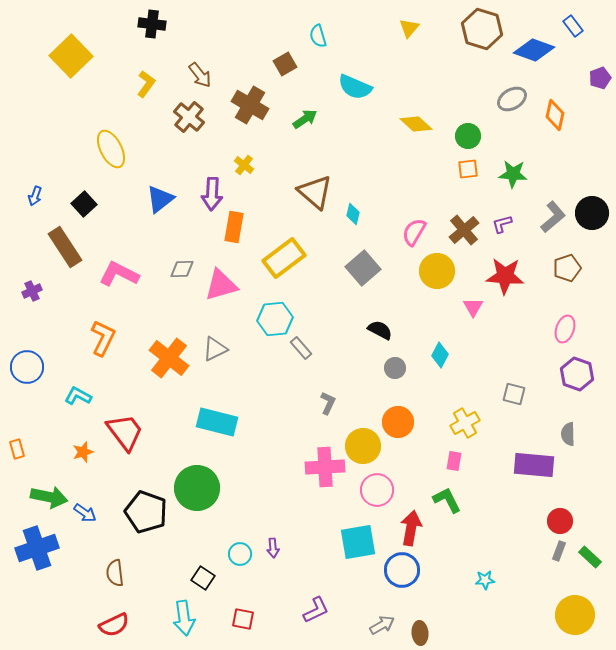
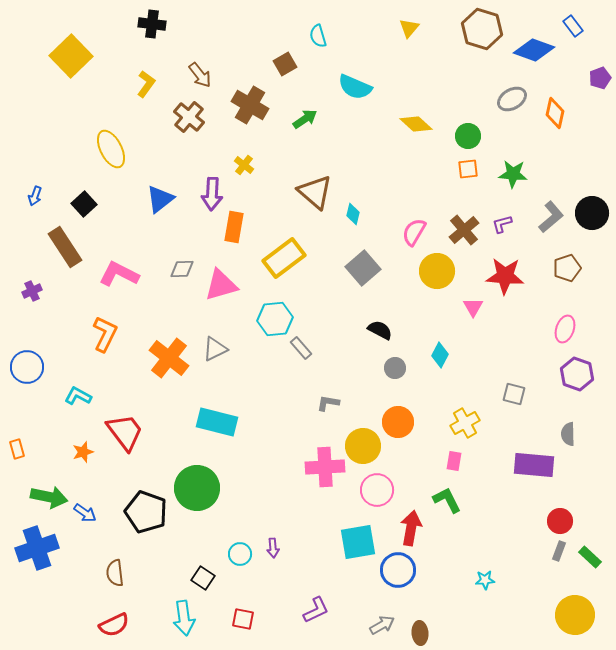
orange diamond at (555, 115): moved 2 px up
gray L-shape at (553, 217): moved 2 px left
orange L-shape at (103, 338): moved 2 px right, 4 px up
gray L-shape at (328, 403): rotated 105 degrees counterclockwise
blue circle at (402, 570): moved 4 px left
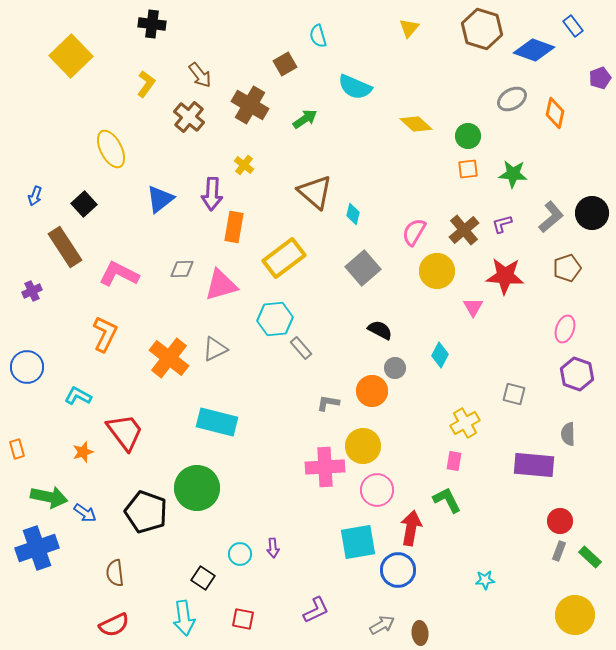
orange circle at (398, 422): moved 26 px left, 31 px up
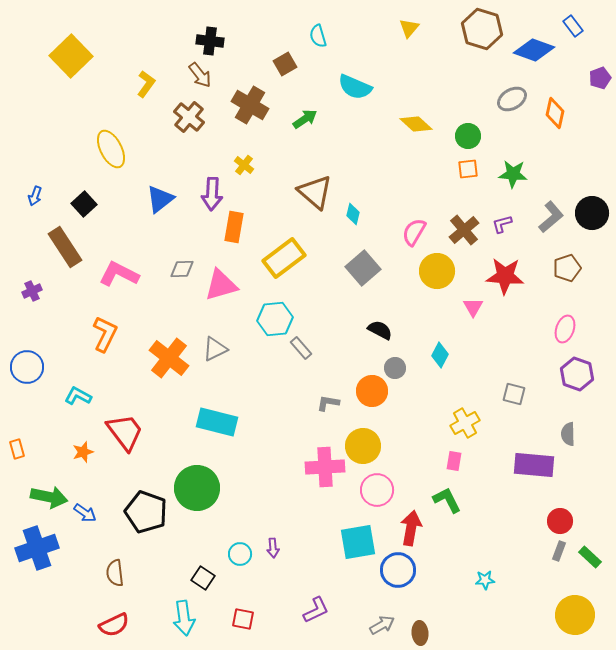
black cross at (152, 24): moved 58 px right, 17 px down
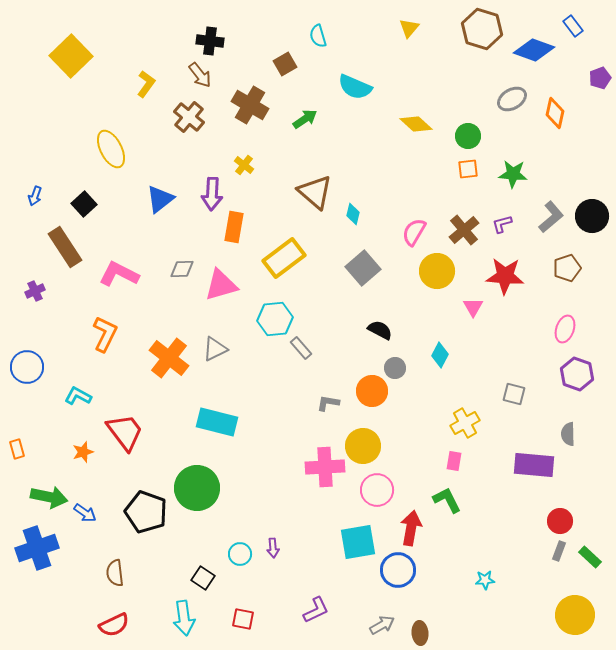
black circle at (592, 213): moved 3 px down
purple cross at (32, 291): moved 3 px right
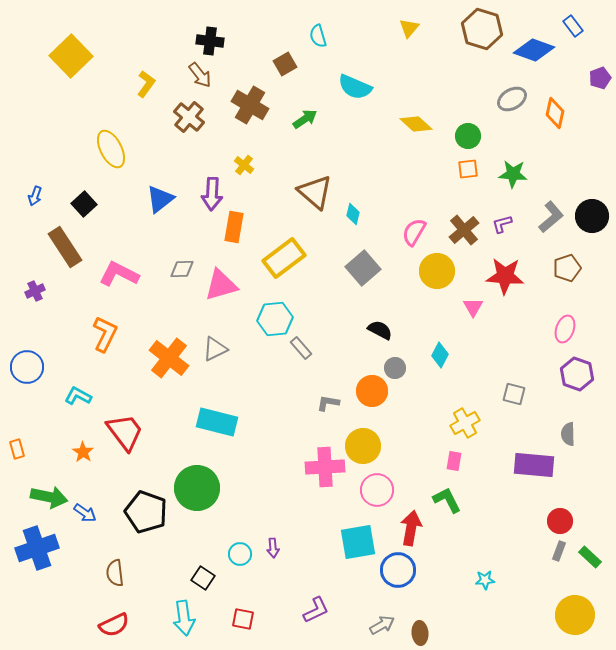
orange star at (83, 452): rotated 20 degrees counterclockwise
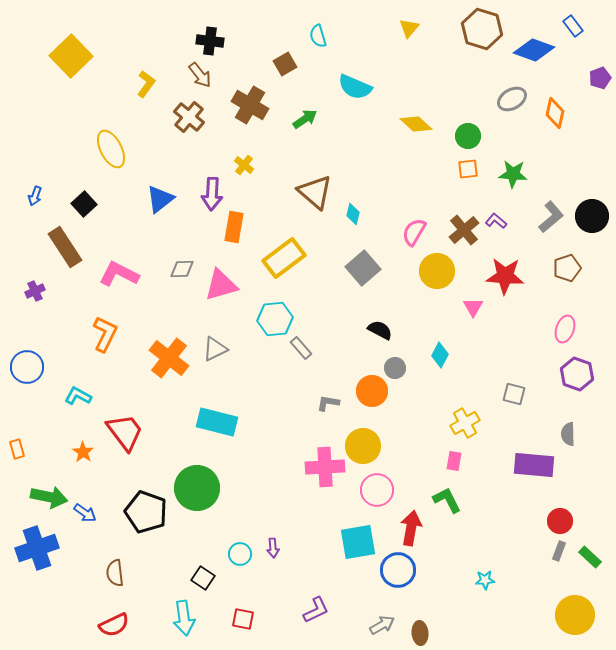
purple L-shape at (502, 224): moved 6 px left, 3 px up; rotated 55 degrees clockwise
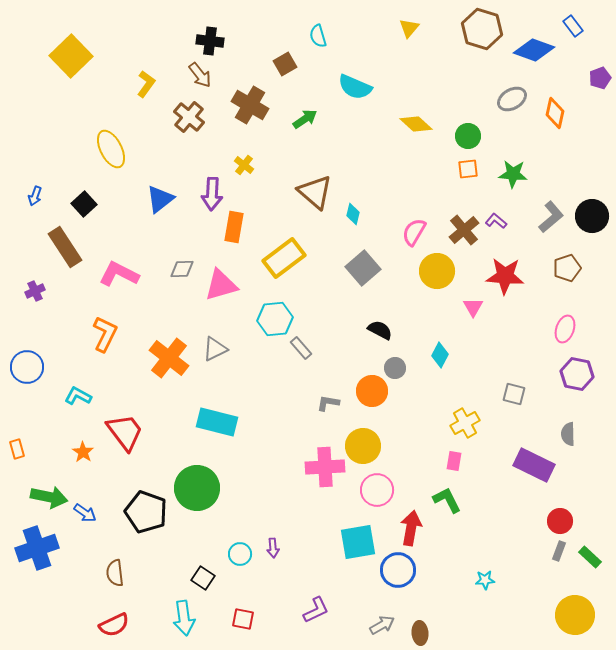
purple hexagon at (577, 374): rotated 8 degrees counterclockwise
purple rectangle at (534, 465): rotated 21 degrees clockwise
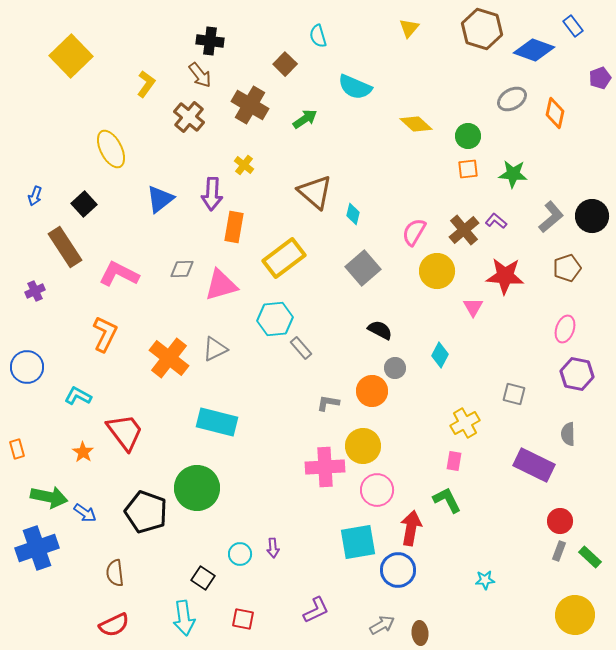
brown square at (285, 64): rotated 15 degrees counterclockwise
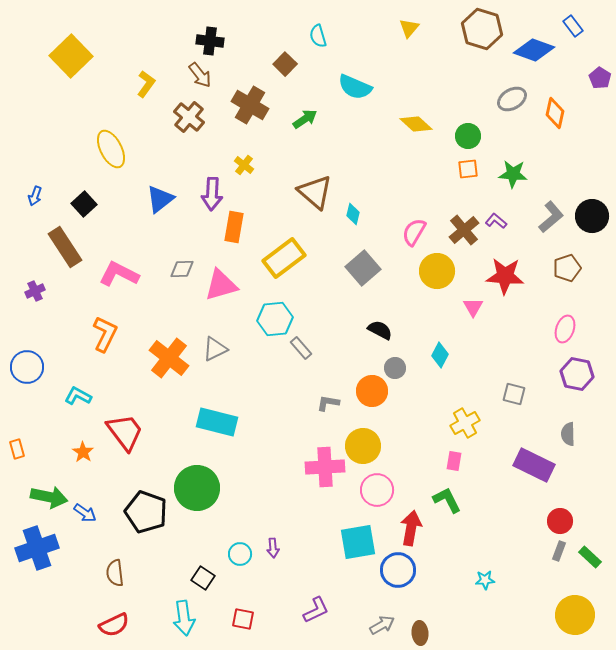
purple pentagon at (600, 78): rotated 20 degrees counterclockwise
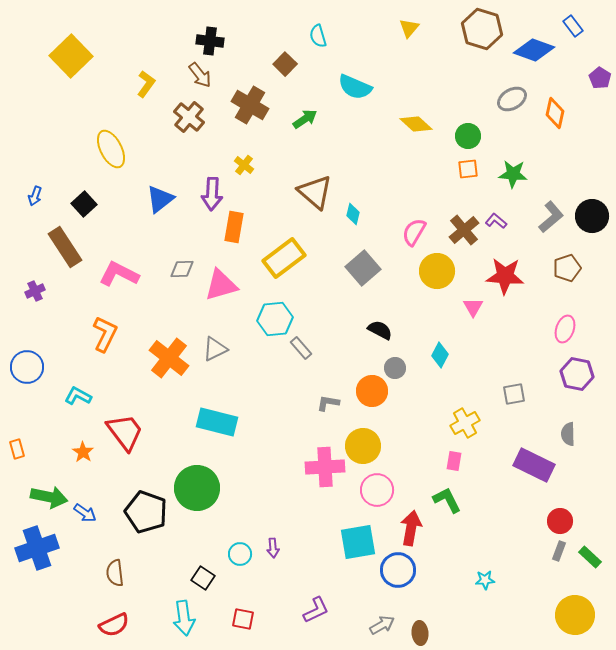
gray square at (514, 394): rotated 25 degrees counterclockwise
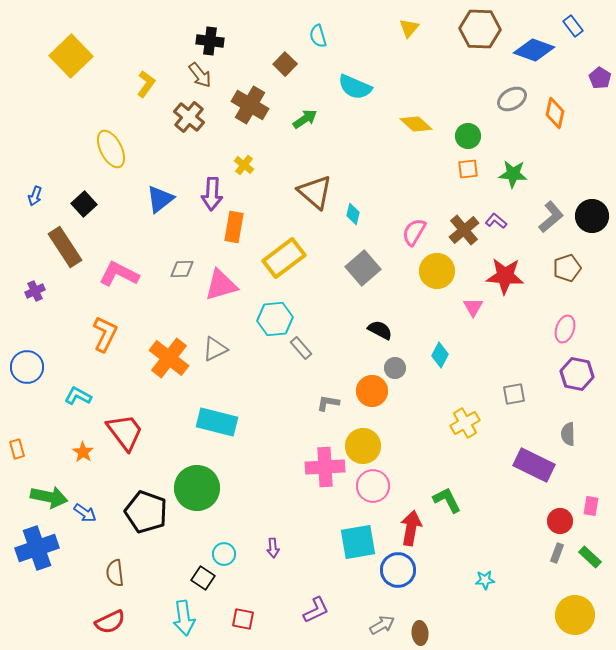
brown hexagon at (482, 29): moved 2 px left; rotated 15 degrees counterclockwise
pink rectangle at (454, 461): moved 137 px right, 45 px down
pink circle at (377, 490): moved 4 px left, 4 px up
gray rectangle at (559, 551): moved 2 px left, 2 px down
cyan circle at (240, 554): moved 16 px left
red semicircle at (114, 625): moved 4 px left, 3 px up
